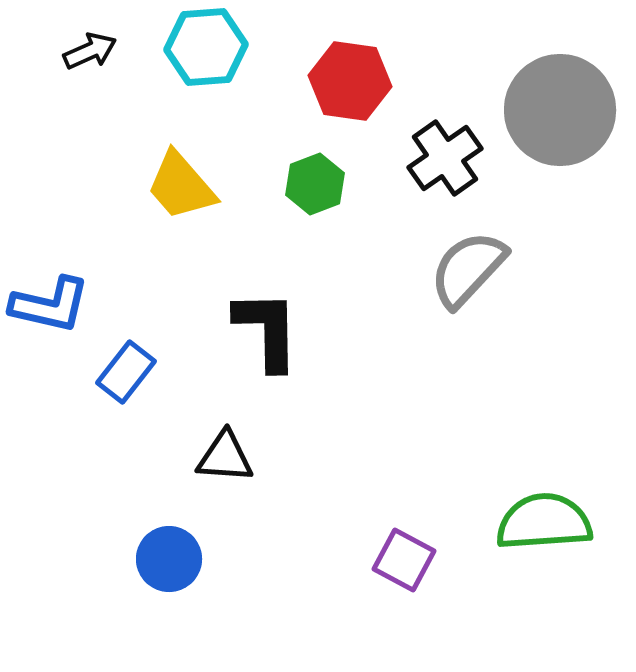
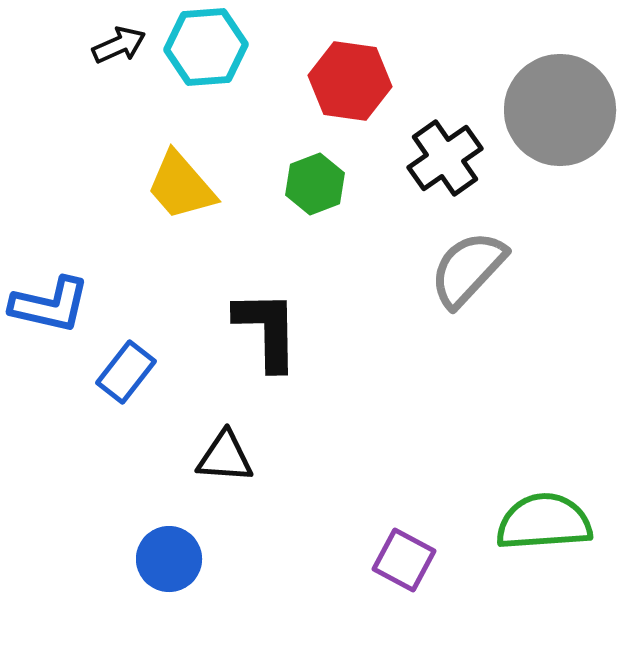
black arrow: moved 29 px right, 6 px up
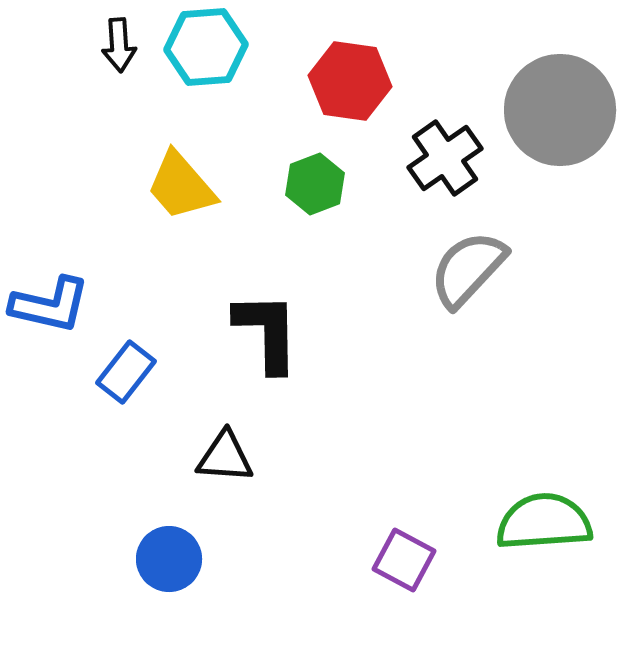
black arrow: rotated 110 degrees clockwise
black L-shape: moved 2 px down
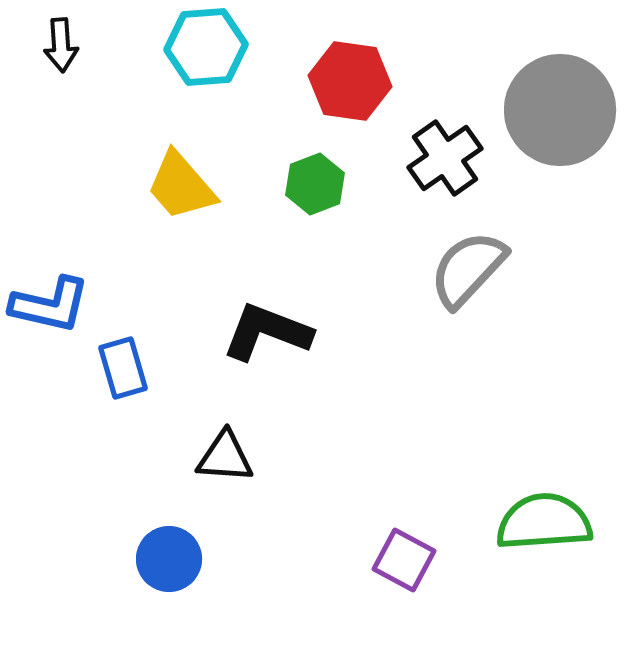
black arrow: moved 58 px left
black L-shape: rotated 68 degrees counterclockwise
blue rectangle: moved 3 px left, 4 px up; rotated 54 degrees counterclockwise
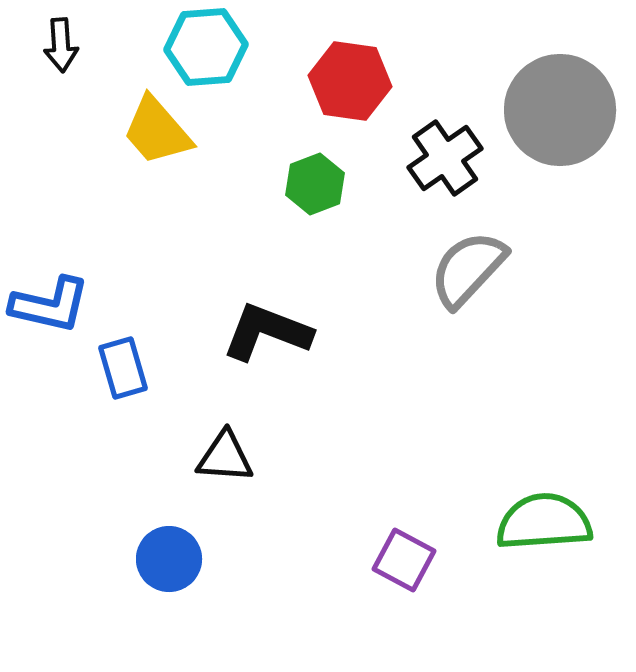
yellow trapezoid: moved 24 px left, 55 px up
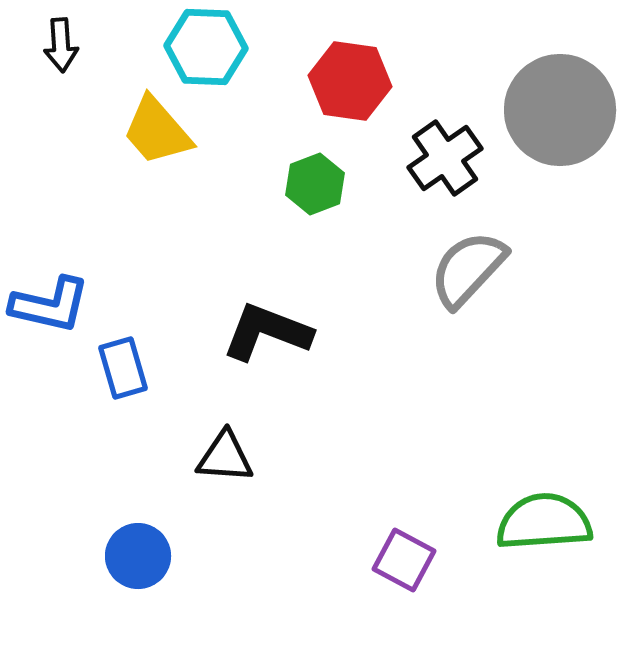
cyan hexagon: rotated 6 degrees clockwise
blue circle: moved 31 px left, 3 px up
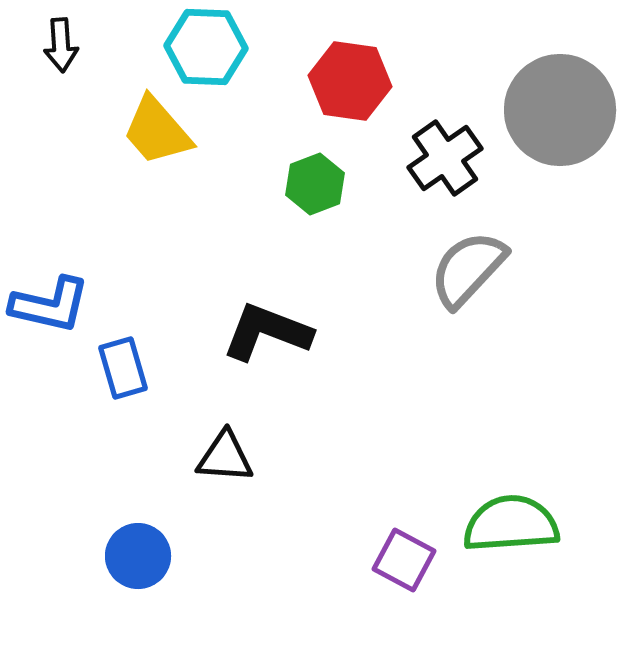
green semicircle: moved 33 px left, 2 px down
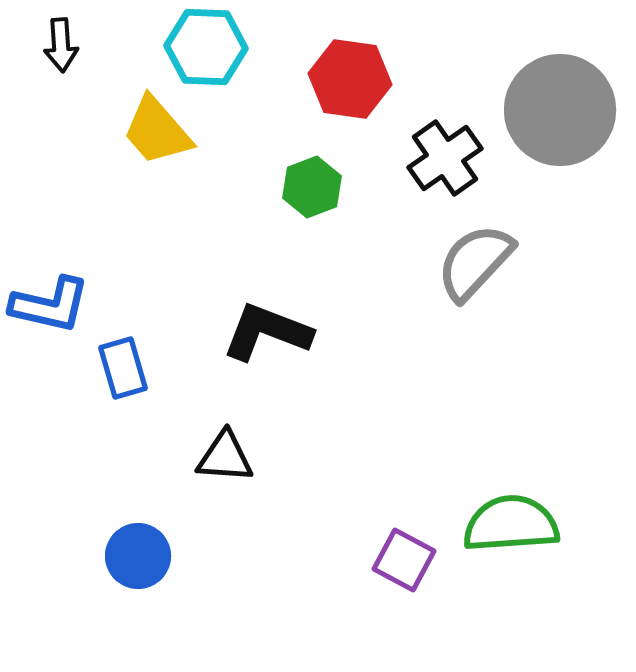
red hexagon: moved 2 px up
green hexagon: moved 3 px left, 3 px down
gray semicircle: moved 7 px right, 7 px up
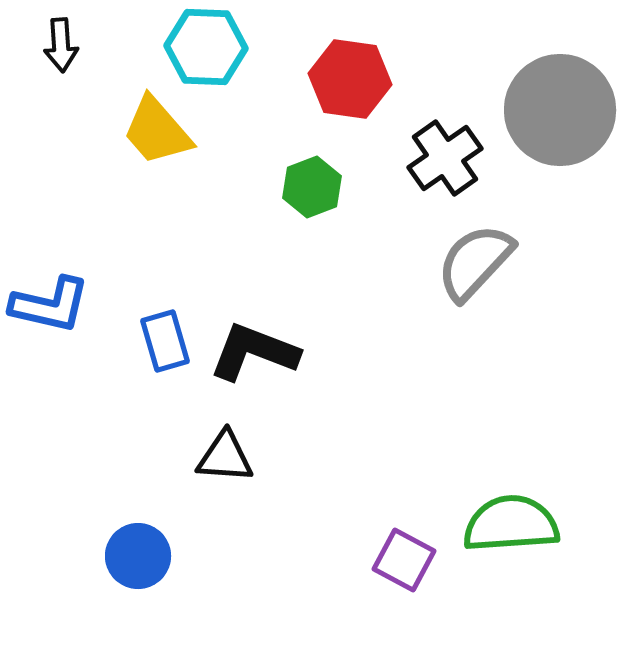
black L-shape: moved 13 px left, 20 px down
blue rectangle: moved 42 px right, 27 px up
